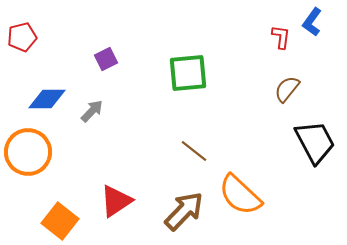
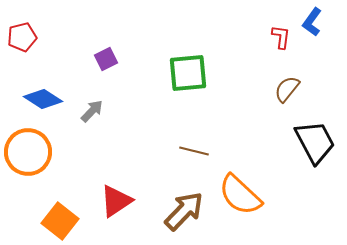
blue diamond: moved 4 px left; rotated 33 degrees clockwise
brown line: rotated 24 degrees counterclockwise
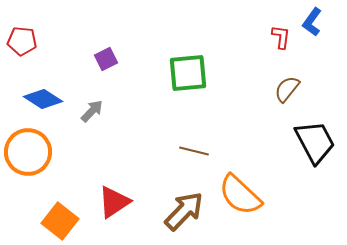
red pentagon: moved 4 px down; rotated 20 degrees clockwise
red triangle: moved 2 px left, 1 px down
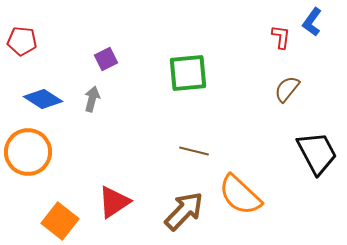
gray arrow: moved 12 px up; rotated 30 degrees counterclockwise
black trapezoid: moved 2 px right, 11 px down
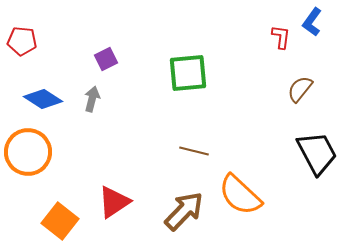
brown semicircle: moved 13 px right
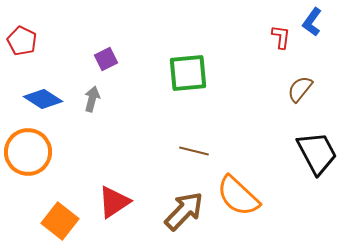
red pentagon: rotated 20 degrees clockwise
orange semicircle: moved 2 px left, 1 px down
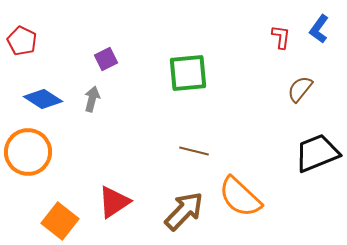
blue L-shape: moved 7 px right, 7 px down
black trapezoid: rotated 84 degrees counterclockwise
orange semicircle: moved 2 px right, 1 px down
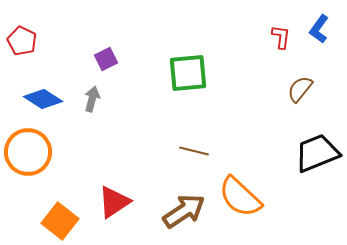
brown arrow: rotated 12 degrees clockwise
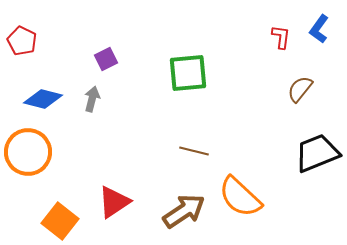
blue diamond: rotated 18 degrees counterclockwise
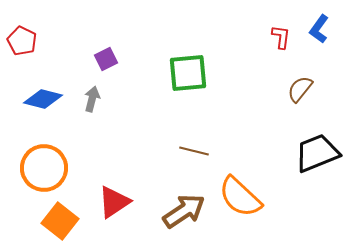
orange circle: moved 16 px right, 16 px down
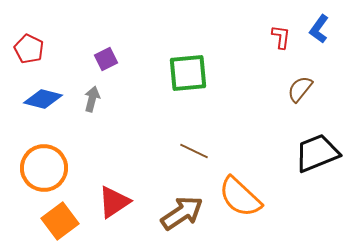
red pentagon: moved 7 px right, 8 px down
brown line: rotated 12 degrees clockwise
brown arrow: moved 2 px left, 2 px down
orange square: rotated 15 degrees clockwise
